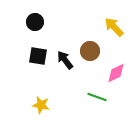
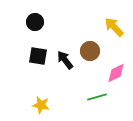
green line: rotated 36 degrees counterclockwise
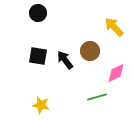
black circle: moved 3 px right, 9 px up
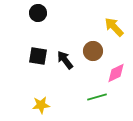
brown circle: moved 3 px right
yellow star: rotated 18 degrees counterclockwise
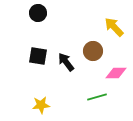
black arrow: moved 1 px right, 2 px down
pink diamond: rotated 25 degrees clockwise
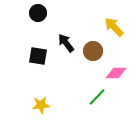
black arrow: moved 19 px up
green line: rotated 30 degrees counterclockwise
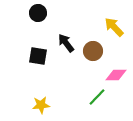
pink diamond: moved 2 px down
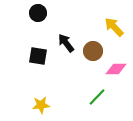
pink diamond: moved 6 px up
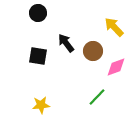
pink diamond: moved 2 px up; rotated 20 degrees counterclockwise
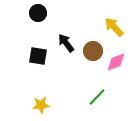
pink diamond: moved 5 px up
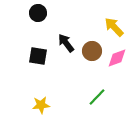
brown circle: moved 1 px left
pink diamond: moved 1 px right, 4 px up
